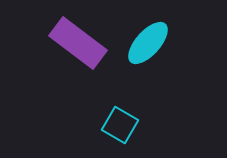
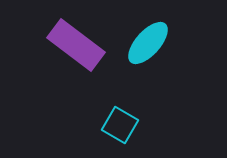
purple rectangle: moved 2 px left, 2 px down
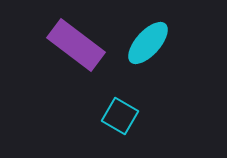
cyan square: moved 9 px up
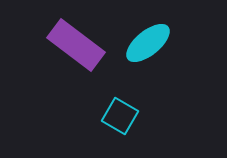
cyan ellipse: rotated 9 degrees clockwise
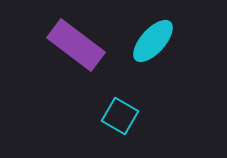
cyan ellipse: moved 5 px right, 2 px up; rotated 9 degrees counterclockwise
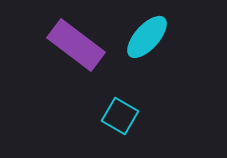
cyan ellipse: moved 6 px left, 4 px up
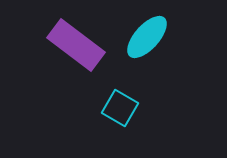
cyan square: moved 8 px up
